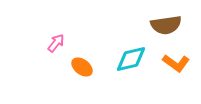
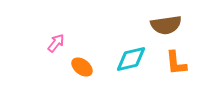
orange L-shape: rotated 48 degrees clockwise
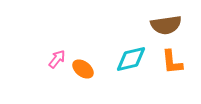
pink arrow: moved 1 px right, 16 px down
orange L-shape: moved 4 px left, 1 px up
orange ellipse: moved 1 px right, 2 px down
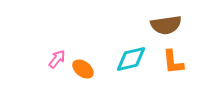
orange L-shape: moved 1 px right
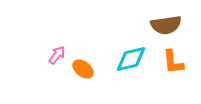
pink arrow: moved 4 px up
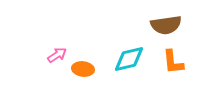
pink arrow: rotated 18 degrees clockwise
cyan diamond: moved 2 px left
orange ellipse: rotated 30 degrees counterclockwise
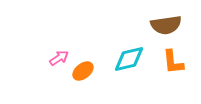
pink arrow: moved 2 px right, 3 px down
orange ellipse: moved 2 px down; rotated 45 degrees counterclockwise
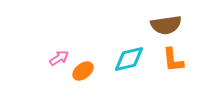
orange L-shape: moved 2 px up
